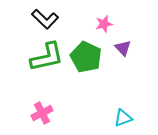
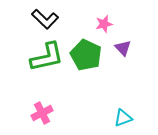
green pentagon: moved 2 px up
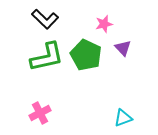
pink cross: moved 2 px left
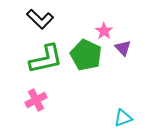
black L-shape: moved 5 px left
pink star: moved 7 px down; rotated 24 degrees counterclockwise
green L-shape: moved 1 px left, 2 px down
pink cross: moved 4 px left, 13 px up
